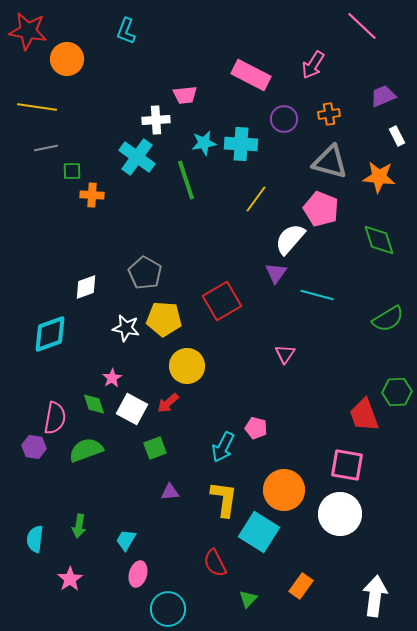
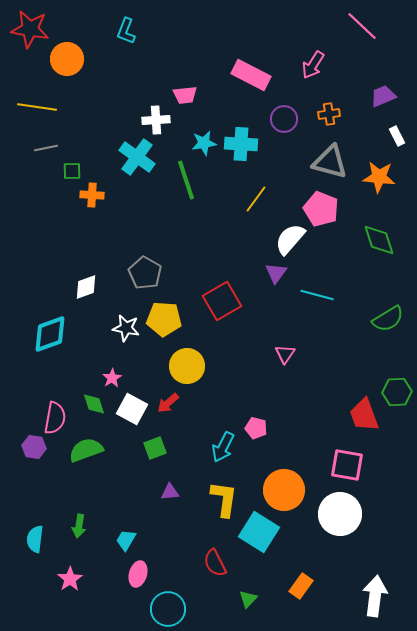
red star at (28, 31): moved 2 px right, 2 px up
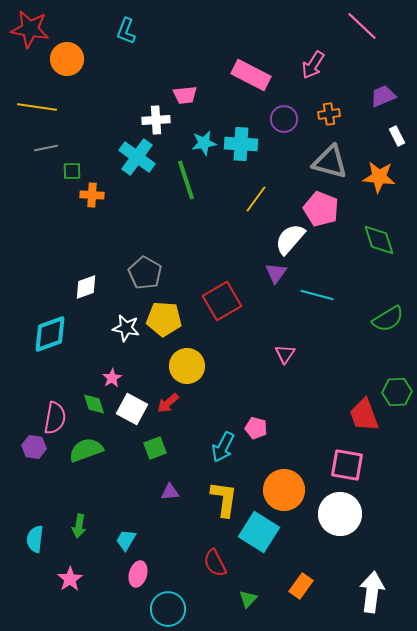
white arrow at (375, 596): moved 3 px left, 4 px up
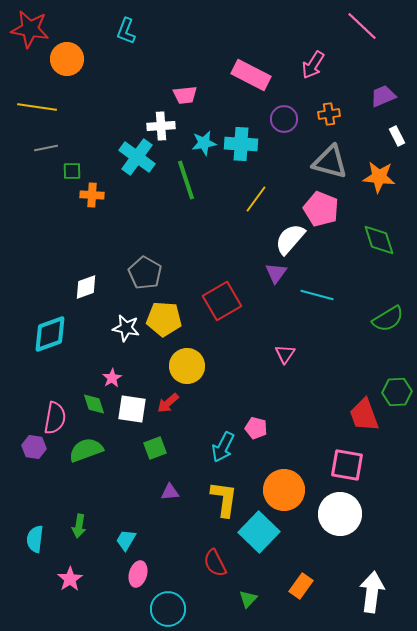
white cross at (156, 120): moved 5 px right, 6 px down
white square at (132, 409): rotated 20 degrees counterclockwise
cyan square at (259, 532): rotated 12 degrees clockwise
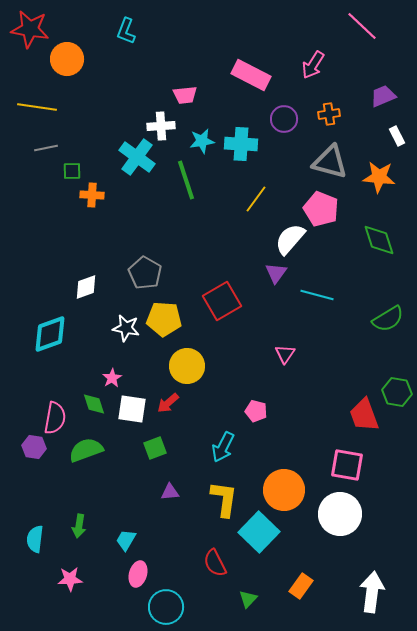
cyan star at (204, 143): moved 2 px left, 2 px up
green hexagon at (397, 392): rotated 12 degrees clockwise
pink pentagon at (256, 428): moved 17 px up
pink star at (70, 579): rotated 30 degrees clockwise
cyan circle at (168, 609): moved 2 px left, 2 px up
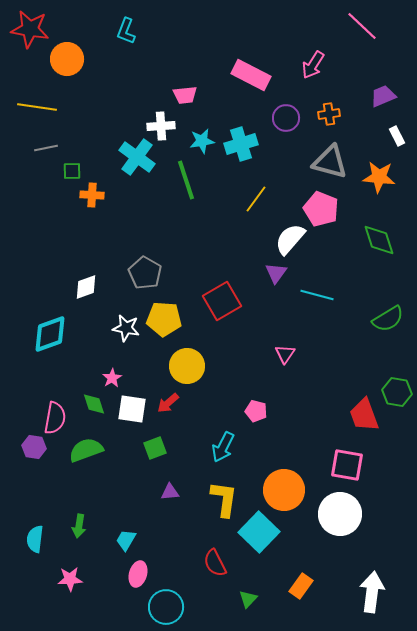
purple circle at (284, 119): moved 2 px right, 1 px up
cyan cross at (241, 144): rotated 20 degrees counterclockwise
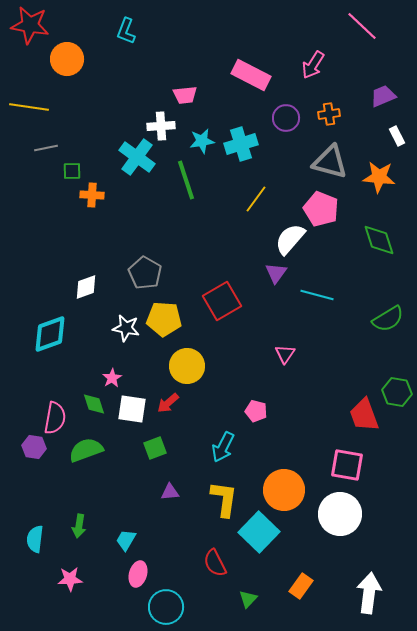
red star at (30, 29): moved 4 px up
yellow line at (37, 107): moved 8 px left
white arrow at (372, 592): moved 3 px left, 1 px down
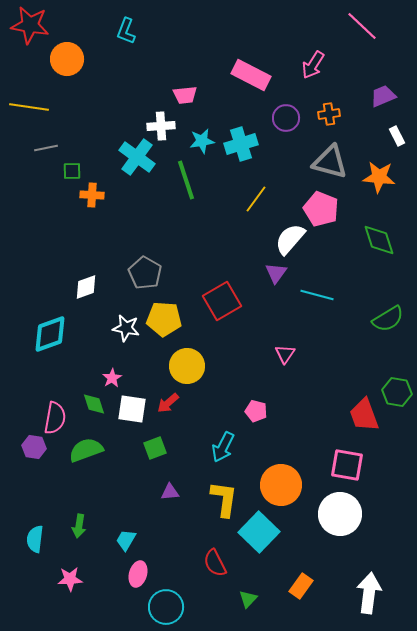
orange circle at (284, 490): moved 3 px left, 5 px up
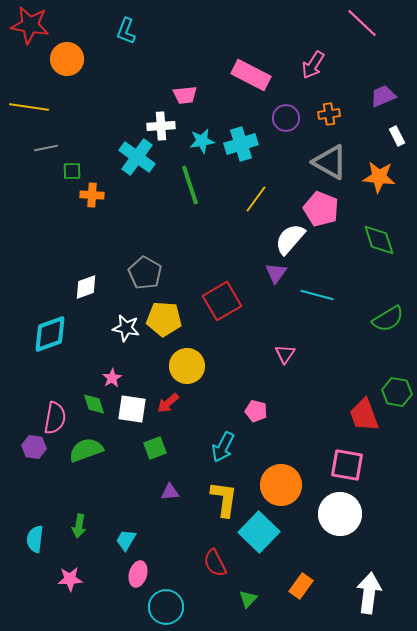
pink line at (362, 26): moved 3 px up
gray triangle at (330, 162): rotated 15 degrees clockwise
green line at (186, 180): moved 4 px right, 5 px down
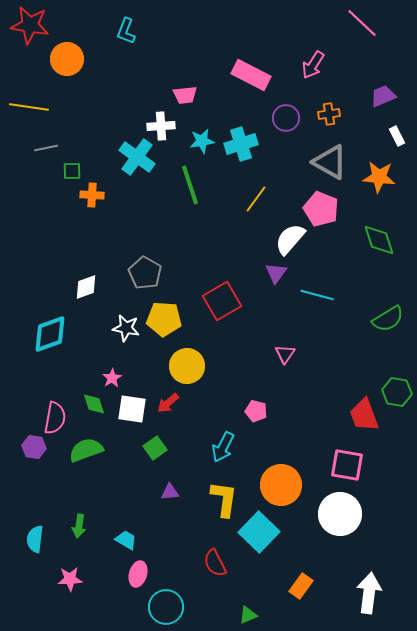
green square at (155, 448): rotated 15 degrees counterclockwise
cyan trapezoid at (126, 540): rotated 90 degrees clockwise
green triangle at (248, 599): moved 16 px down; rotated 24 degrees clockwise
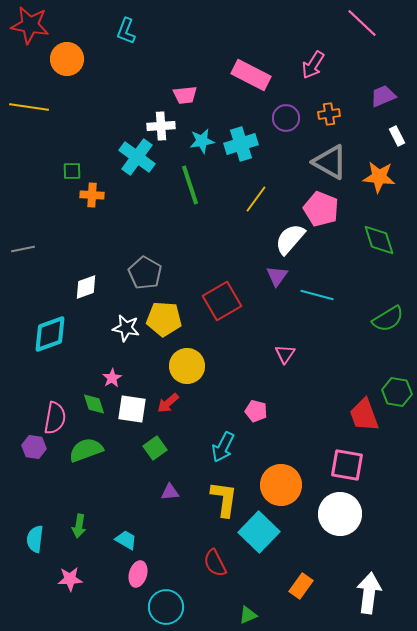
gray line at (46, 148): moved 23 px left, 101 px down
purple triangle at (276, 273): moved 1 px right, 3 px down
